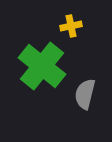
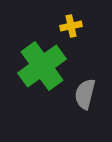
green cross: rotated 15 degrees clockwise
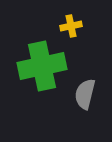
green cross: rotated 24 degrees clockwise
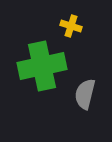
yellow cross: rotated 30 degrees clockwise
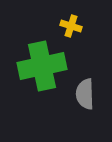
gray semicircle: rotated 16 degrees counterclockwise
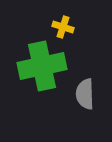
yellow cross: moved 8 px left, 1 px down
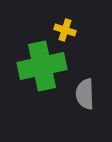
yellow cross: moved 2 px right, 3 px down
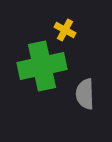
yellow cross: rotated 10 degrees clockwise
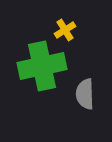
yellow cross: rotated 30 degrees clockwise
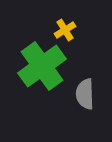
green cross: rotated 24 degrees counterclockwise
